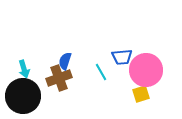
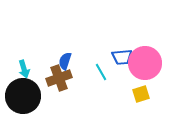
pink circle: moved 1 px left, 7 px up
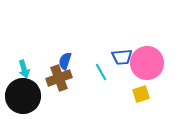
pink circle: moved 2 px right
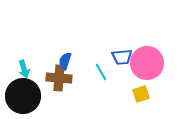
brown cross: rotated 25 degrees clockwise
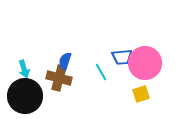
pink circle: moved 2 px left
brown cross: rotated 10 degrees clockwise
black circle: moved 2 px right
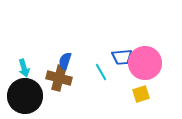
cyan arrow: moved 1 px up
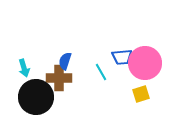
brown cross: rotated 15 degrees counterclockwise
black circle: moved 11 px right, 1 px down
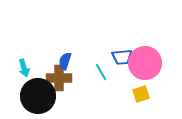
black circle: moved 2 px right, 1 px up
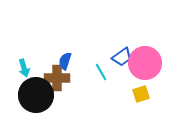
blue trapezoid: rotated 30 degrees counterclockwise
brown cross: moved 2 px left
black circle: moved 2 px left, 1 px up
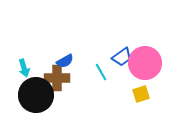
blue semicircle: rotated 138 degrees counterclockwise
